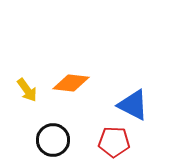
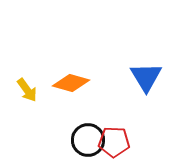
orange diamond: rotated 9 degrees clockwise
blue triangle: moved 13 px right, 28 px up; rotated 32 degrees clockwise
black circle: moved 35 px right
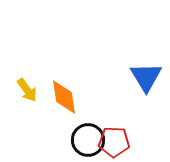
orange diamond: moved 7 px left, 14 px down; rotated 66 degrees clockwise
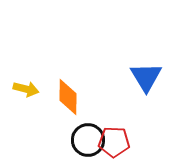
yellow arrow: moved 1 px left, 1 px up; rotated 40 degrees counterclockwise
orange diamond: moved 4 px right; rotated 9 degrees clockwise
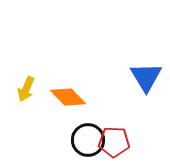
yellow arrow: rotated 100 degrees clockwise
orange diamond: rotated 45 degrees counterclockwise
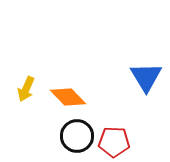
black circle: moved 11 px left, 4 px up
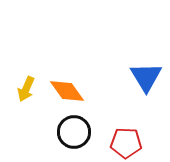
orange diamond: moved 1 px left, 6 px up; rotated 9 degrees clockwise
black circle: moved 3 px left, 4 px up
red pentagon: moved 12 px right, 1 px down
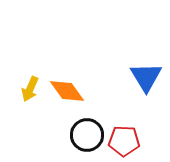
yellow arrow: moved 4 px right
black circle: moved 13 px right, 3 px down
red pentagon: moved 2 px left, 2 px up
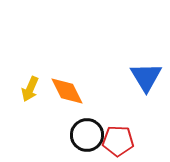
orange diamond: rotated 9 degrees clockwise
red pentagon: moved 6 px left
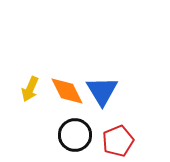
blue triangle: moved 44 px left, 14 px down
black circle: moved 12 px left
red pentagon: rotated 24 degrees counterclockwise
